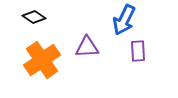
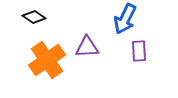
blue arrow: moved 1 px right, 1 px up
purple rectangle: moved 1 px right
orange cross: moved 5 px right
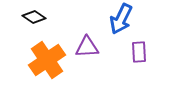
blue arrow: moved 4 px left
purple rectangle: moved 1 px down
